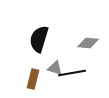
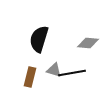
gray triangle: moved 1 px left, 2 px down
brown rectangle: moved 3 px left, 2 px up
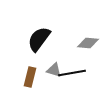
black semicircle: rotated 20 degrees clockwise
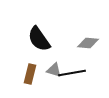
black semicircle: rotated 72 degrees counterclockwise
brown rectangle: moved 3 px up
